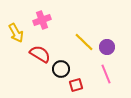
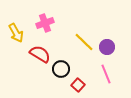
pink cross: moved 3 px right, 3 px down
red square: moved 2 px right; rotated 32 degrees counterclockwise
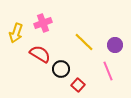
pink cross: moved 2 px left
yellow arrow: rotated 48 degrees clockwise
purple circle: moved 8 px right, 2 px up
pink line: moved 2 px right, 3 px up
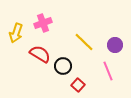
black circle: moved 2 px right, 3 px up
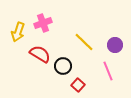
yellow arrow: moved 2 px right, 1 px up
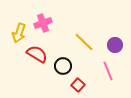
yellow arrow: moved 1 px right, 1 px down
red semicircle: moved 3 px left
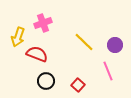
yellow arrow: moved 1 px left, 4 px down
red semicircle: rotated 10 degrees counterclockwise
black circle: moved 17 px left, 15 px down
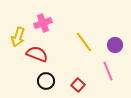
yellow line: rotated 10 degrees clockwise
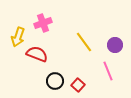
black circle: moved 9 px right
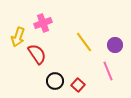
red semicircle: rotated 35 degrees clockwise
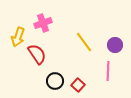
pink line: rotated 24 degrees clockwise
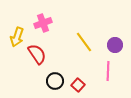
yellow arrow: moved 1 px left
